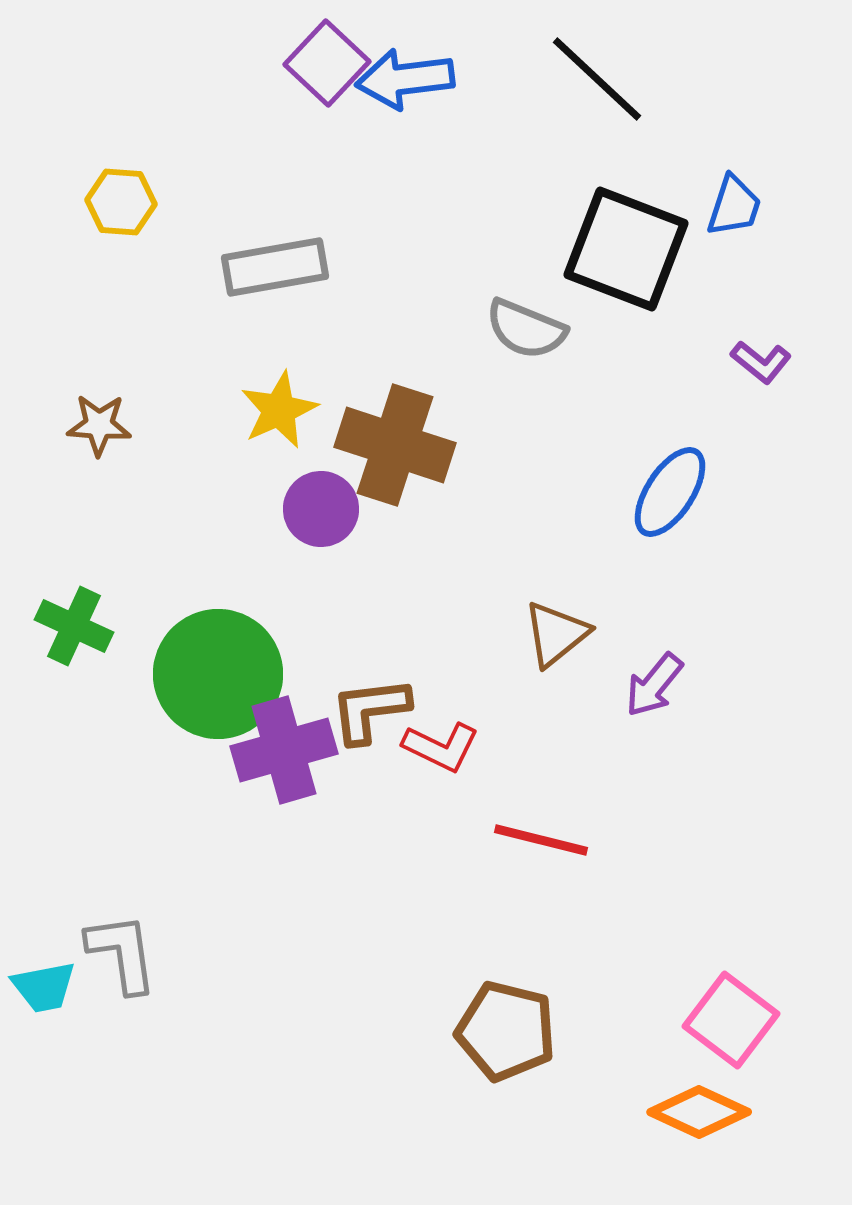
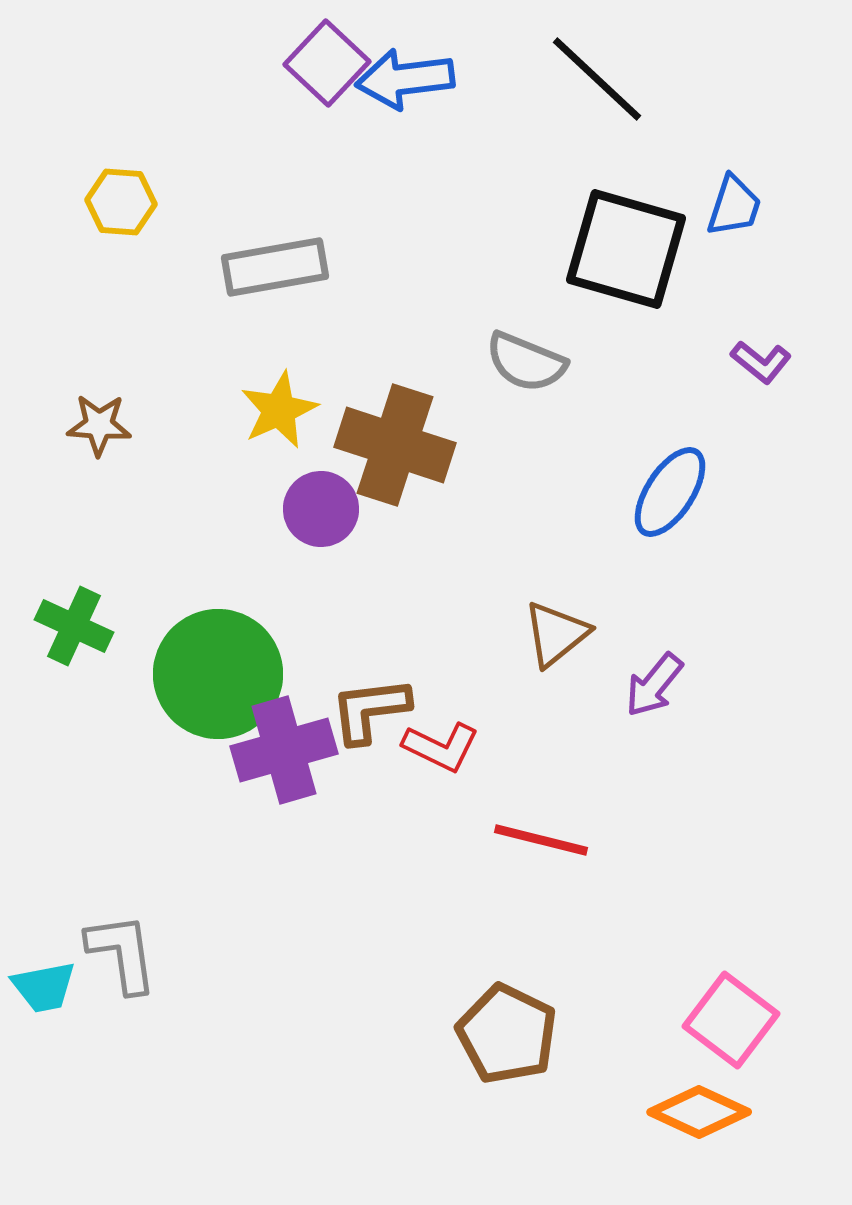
black square: rotated 5 degrees counterclockwise
gray semicircle: moved 33 px down
brown pentagon: moved 1 px right, 3 px down; rotated 12 degrees clockwise
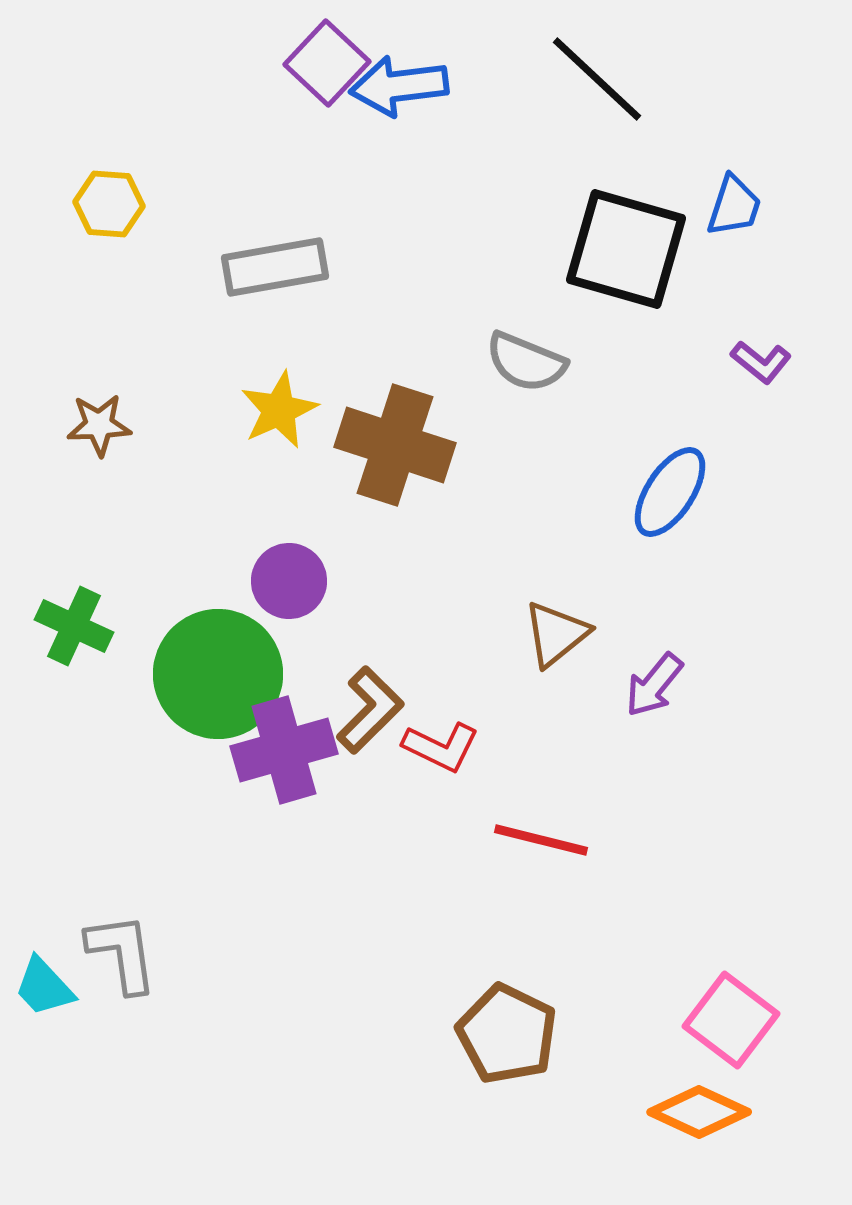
blue arrow: moved 6 px left, 7 px down
yellow hexagon: moved 12 px left, 2 px down
brown star: rotated 6 degrees counterclockwise
purple circle: moved 32 px left, 72 px down
brown L-shape: rotated 142 degrees clockwise
cyan trapezoid: rotated 58 degrees clockwise
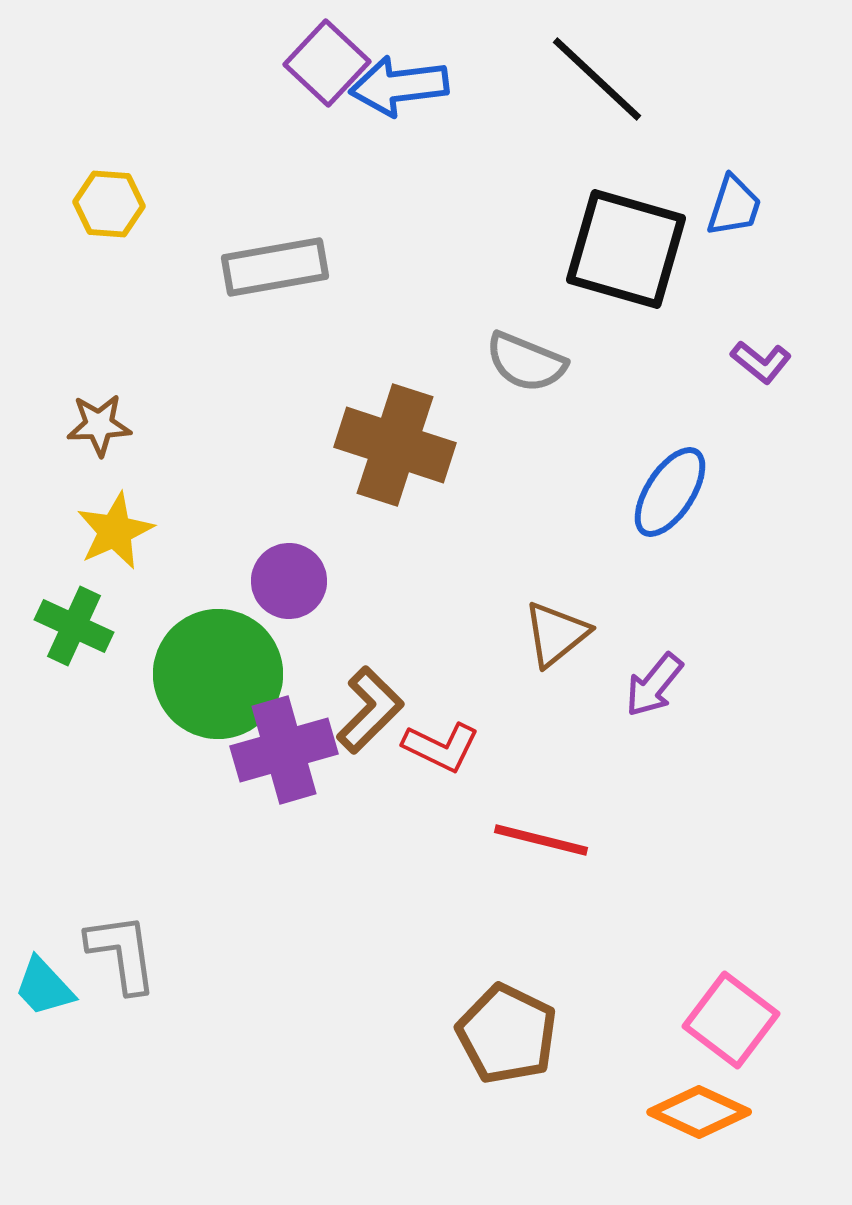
yellow star: moved 164 px left, 121 px down
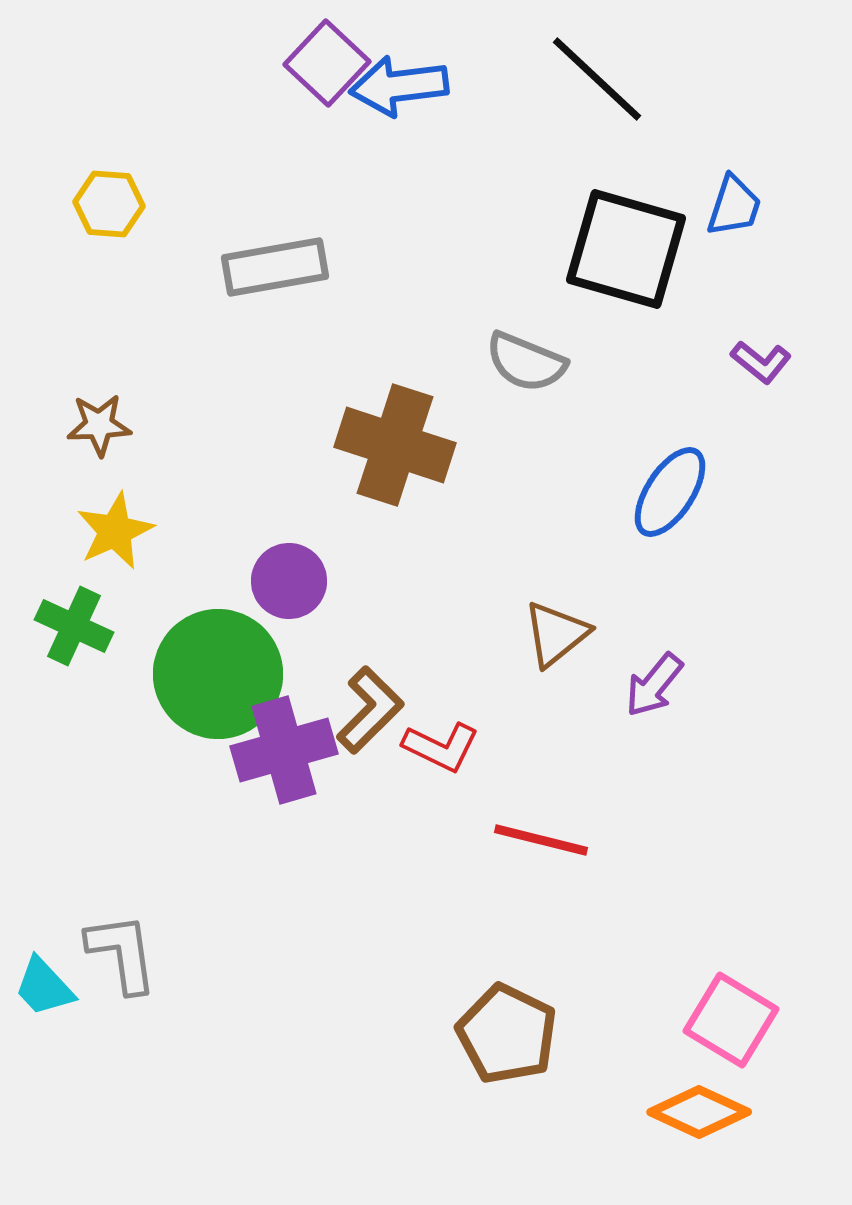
pink square: rotated 6 degrees counterclockwise
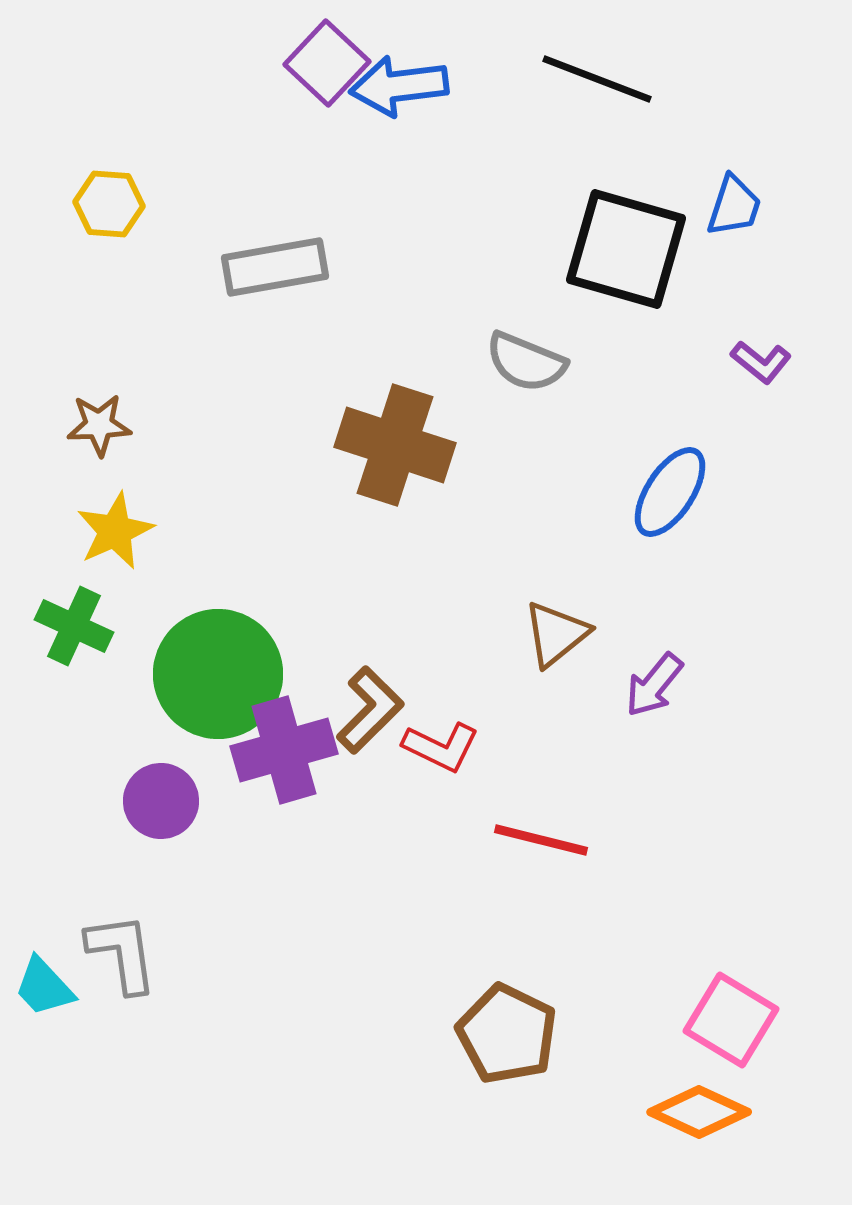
black line: rotated 22 degrees counterclockwise
purple circle: moved 128 px left, 220 px down
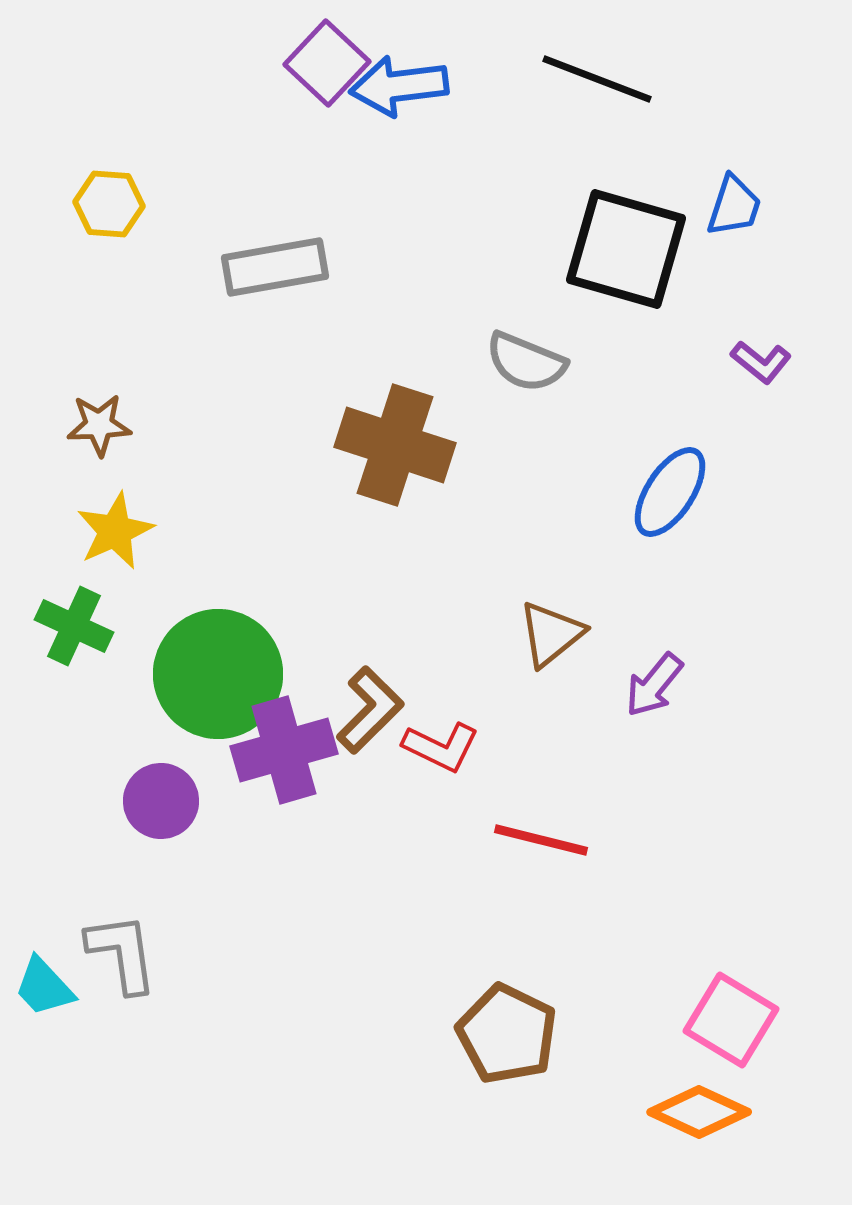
brown triangle: moved 5 px left
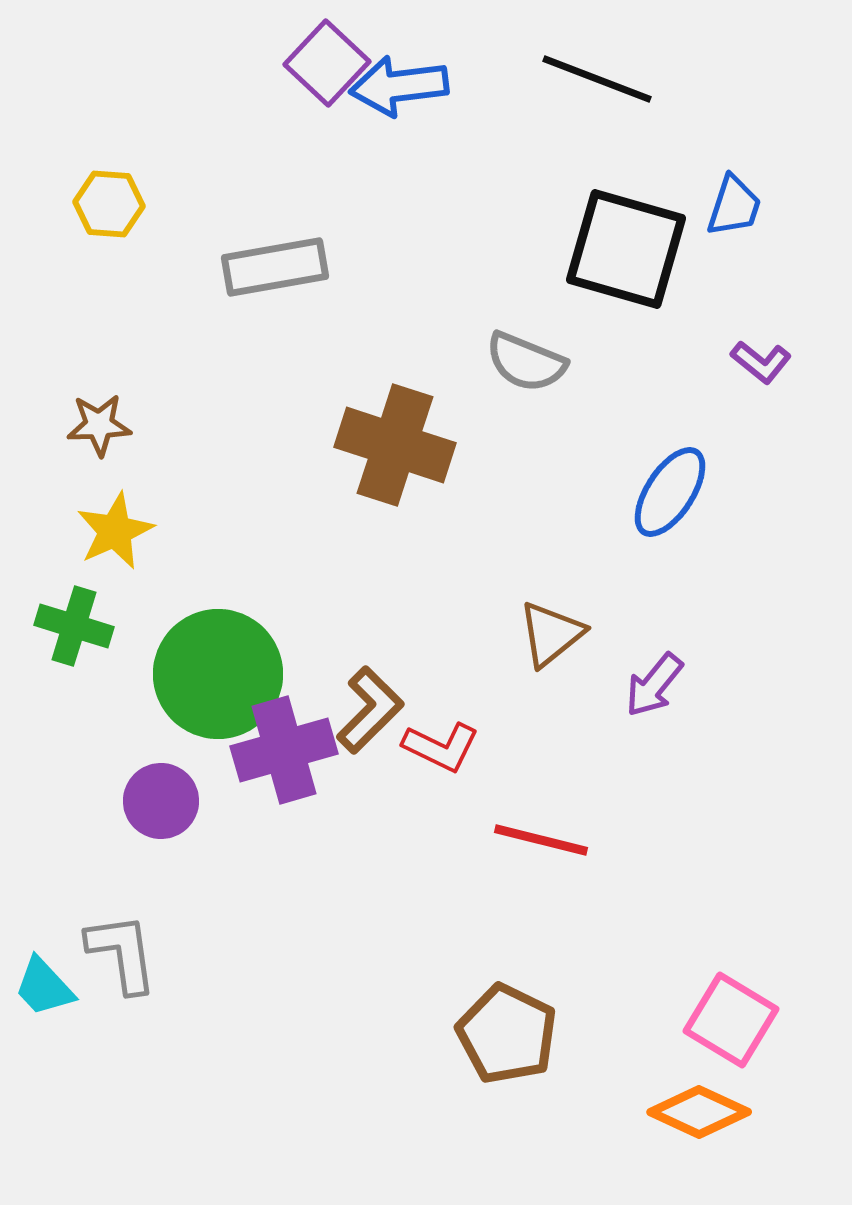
green cross: rotated 8 degrees counterclockwise
